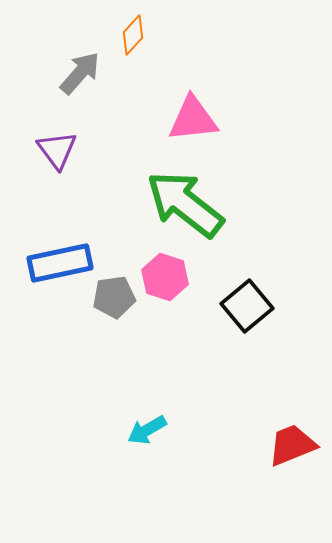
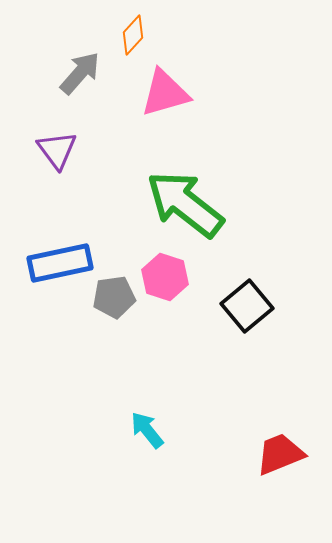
pink triangle: moved 28 px left, 26 px up; rotated 10 degrees counterclockwise
cyan arrow: rotated 81 degrees clockwise
red trapezoid: moved 12 px left, 9 px down
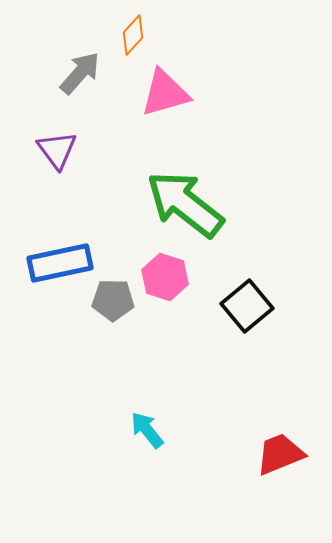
gray pentagon: moved 1 px left, 3 px down; rotated 9 degrees clockwise
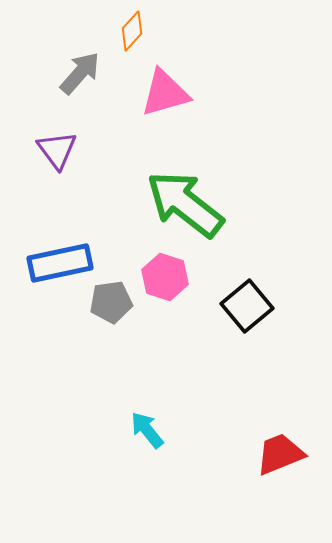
orange diamond: moved 1 px left, 4 px up
gray pentagon: moved 2 px left, 2 px down; rotated 9 degrees counterclockwise
